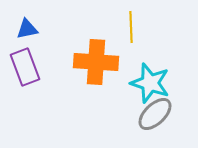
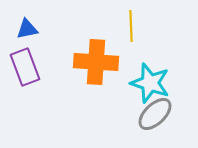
yellow line: moved 1 px up
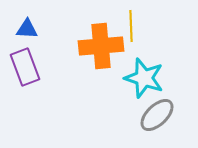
blue triangle: rotated 15 degrees clockwise
orange cross: moved 5 px right, 16 px up; rotated 9 degrees counterclockwise
cyan star: moved 6 px left, 5 px up
gray ellipse: moved 2 px right, 1 px down
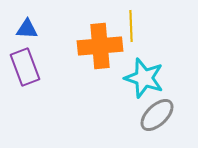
orange cross: moved 1 px left
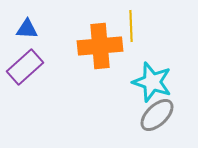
purple rectangle: rotated 69 degrees clockwise
cyan star: moved 8 px right, 4 px down
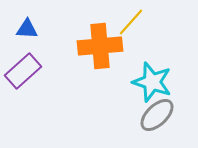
yellow line: moved 4 px up; rotated 44 degrees clockwise
purple rectangle: moved 2 px left, 4 px down
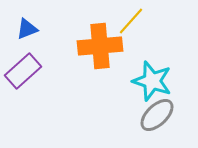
yellow line: moved 1 px up
blue triangle: rotated 25 degrees counterclockwise
cyan star: moved 1 px up
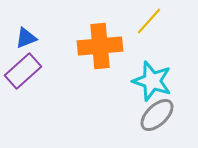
yellow line: moved 18 px right
blue triangle: moved 1 px left, 9 px down
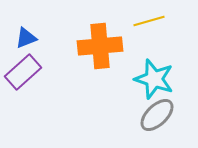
yellow line: rotated 32 degrees clockwise
purple rectangle: moved 1 px down
cyan star: moved 2 px right, 2 px up
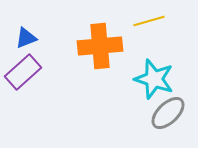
gray ellipse: moved 11 px right, 2 px up
